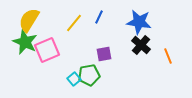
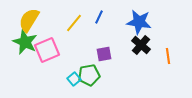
orange line: rotated 14 degrees clockwise
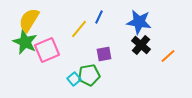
yellow line: moved 5 px right, 6 px down
orange line: rotated 56 degrees clockwise
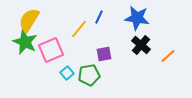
blue star: moved 2 px left, 4 px up
pink square: moved 4 px right
cyan square: moved 7 px left, 6 px up
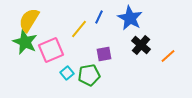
blue star: moved 7 px left; rotated 20 degrees clockwise
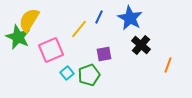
green star: moved 7 px left, 5 px up
orange line: moved 9 px down; rotated 28 degrees counterclockwise
green pentagon: rotated 10 degrees counterclockwise
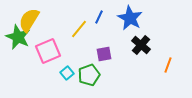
pink square: moved 3 px left, 1 px down
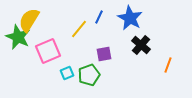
cyan square: rotated 16 degrees clockwise
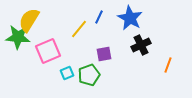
green star: rotated 20 degrees counterclockwise
black cross: rotated 24 degrees clockwise
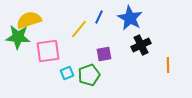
yellow semicircle: rotated 40 degrees clockwise
pink square: rotated 15 degrees clockwise
orange line: rotated 21 degrees counterclockwise
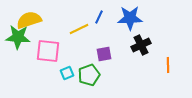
blue star: rotated 30 degrees counterclockwise
yellow line: rotated 24 degrees clockwise
pink square: rotated 15 degrees clockwise
